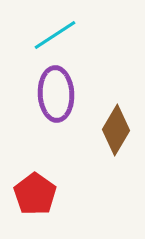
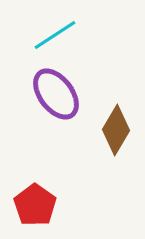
purple ellipse: rotated 34 degrees counterclockwise
red pentagon: moved 11 px down
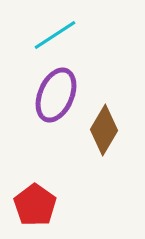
purple ellipse: moved 1 px down; rotated 60 degrees clockwise
brown diamond: moved 12 px left
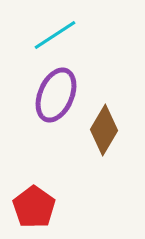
red pentagon: moved 1 px left, 2 px down
